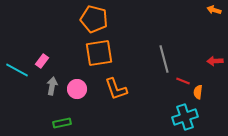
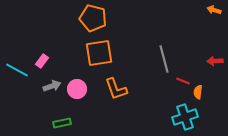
orange pentagon: moved 1 px left, 1 px up
gray arrow: rotated 60 degrees clockwise
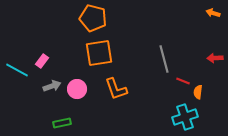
orange arrow: moved 1 px left, 3 px down
red arrow: moved 3 px up
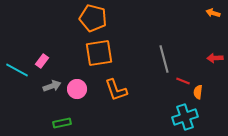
orange L-shape: moved 1 px down
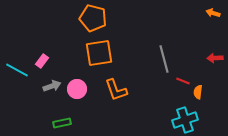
cyan cross: moved 3 px down
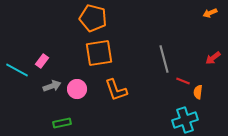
orange arrow: moved 3 px left; rotated 40 degrees counterclockwise
red arrow: moved 2 px left; rotated 35 degrees counterclockwise
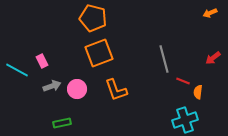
orange square: rotated 12 degrees counterclockwise
pink rectangle: rotated 64 degrees counterclockwise
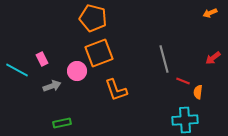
pink rectangle: moved 2 px up
pink circle: moved 18 px up
cyan cross: rotated 15 degrees clockwise
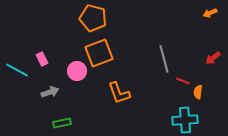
gray arrow: moved 2 px left, 6 px down
orange L-shape: moved 3 px right, 3 px down
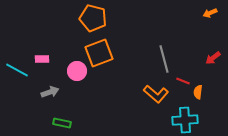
pink rectangle: rotated 64 degrees counterclockwise
orange L-shape: moved 37 px right, 1 px down; rotated 30 degrees counterclockwise
green rectangle: rotated 24 degrees clockwise
